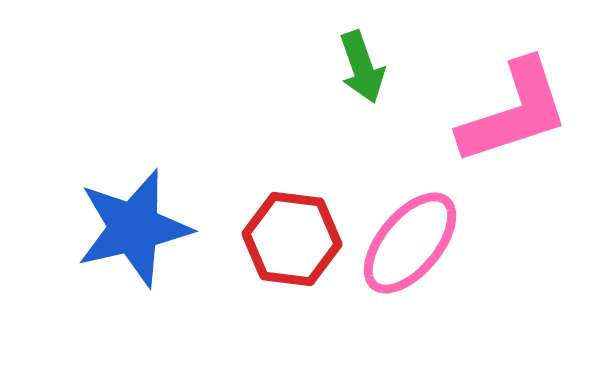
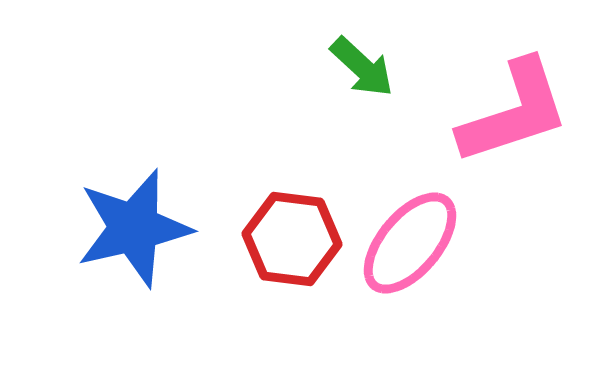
green arrow: rotated 28 degrees counterclockwise
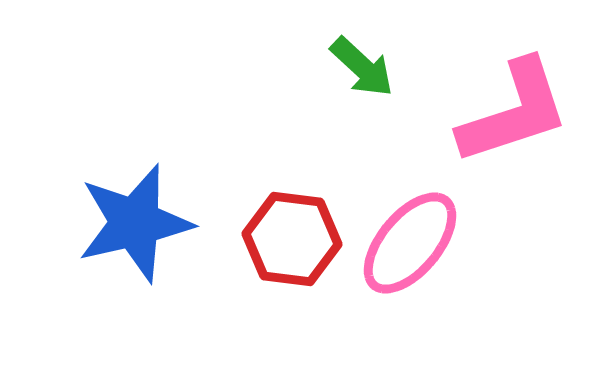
blue star: moved 1 px right, 5 px up
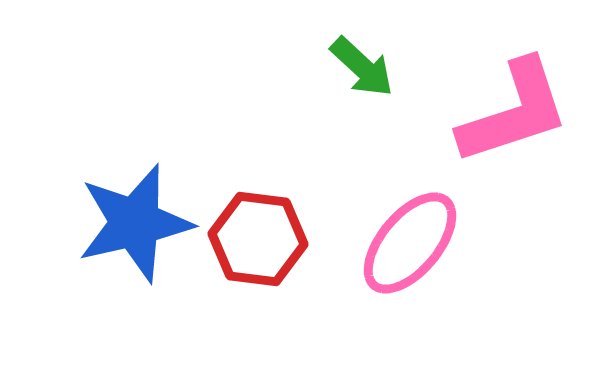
red hexagon: moved 34 px left
